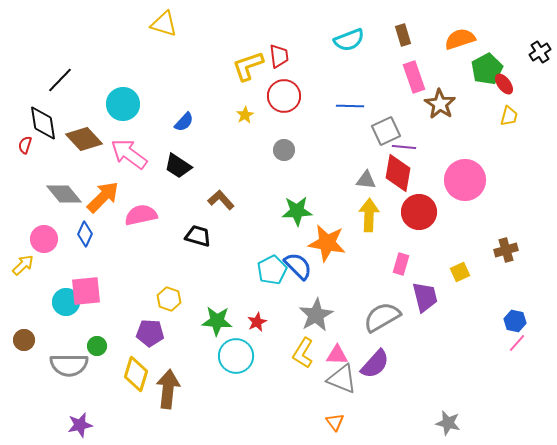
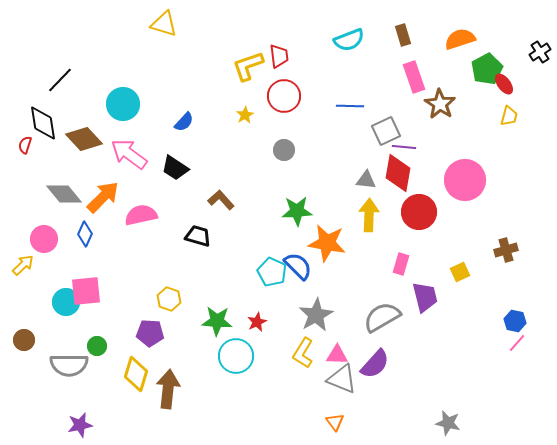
black trapezoid at (178, 166): moved 3 px left, 2 px down
cyan pentagon at (272, 270): moved 2 px down; rotated 20 degrees counterclockwise
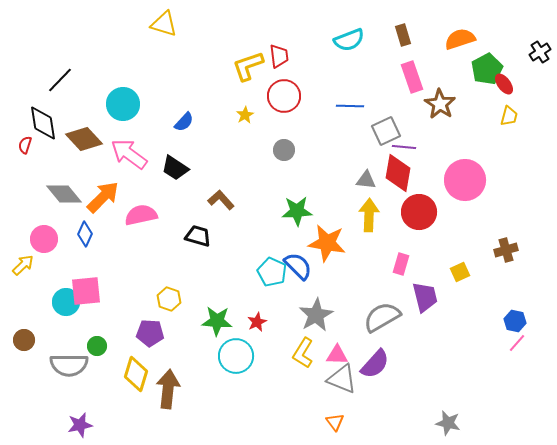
pink rectangle at (414, 77): moved 2 px left
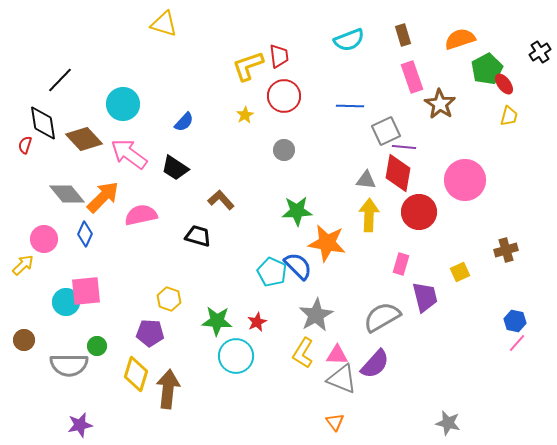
gray diamond at (64, 194): moved 3 px right
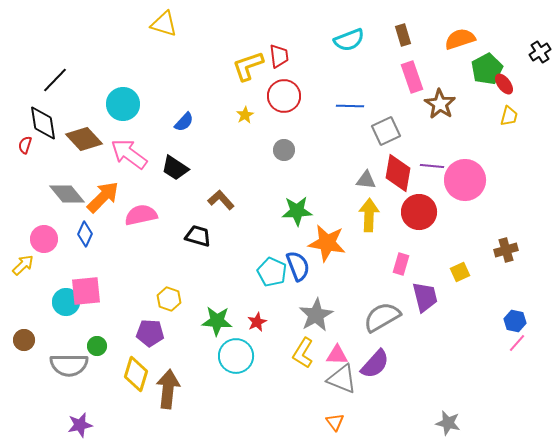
black line at (60, 80): moved 5 px left
purple line at (404, 147): moved 28 px right, 19 px down
blue semicircle at (298, 266): rotated 24 degrees clockwise
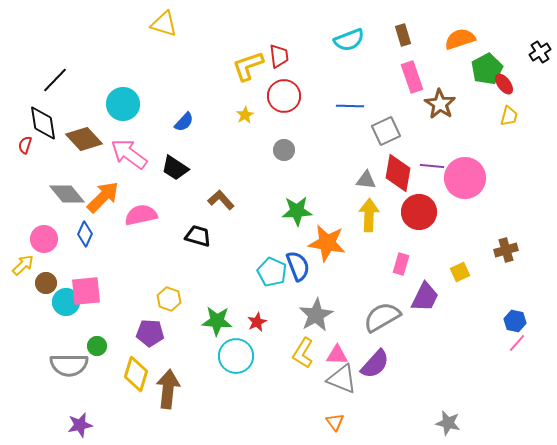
pink circle at (465, 180): moved 2 px up
purple trapezoid at (425, 297): rotated 40 degrees clockwise
brown circle at (24, 340): moved 22 px right, 57 px up
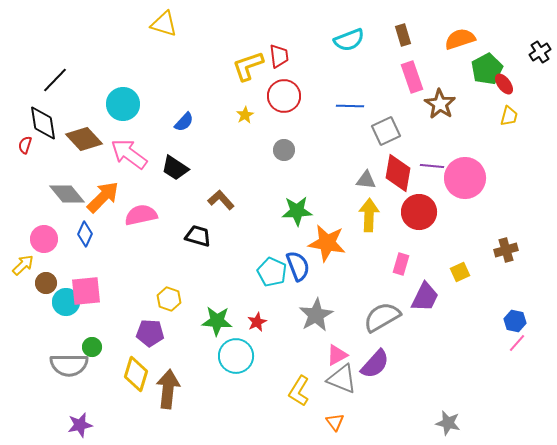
green circle at (97, 346): moved 5 px left, 1 px down
yellow L-shape at (303, 353): moved 4 px left, 38 px down
pink triangle at (337, 355): rotated 30 degrees counterclockwise
